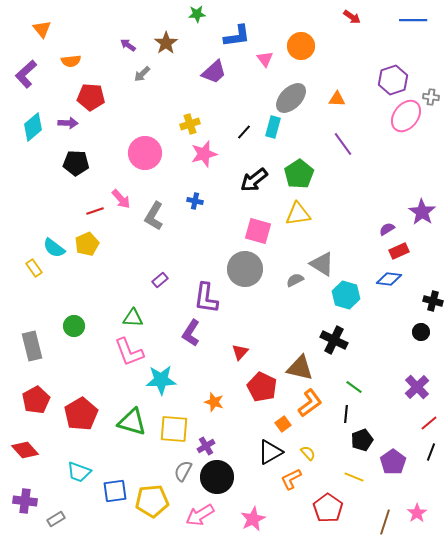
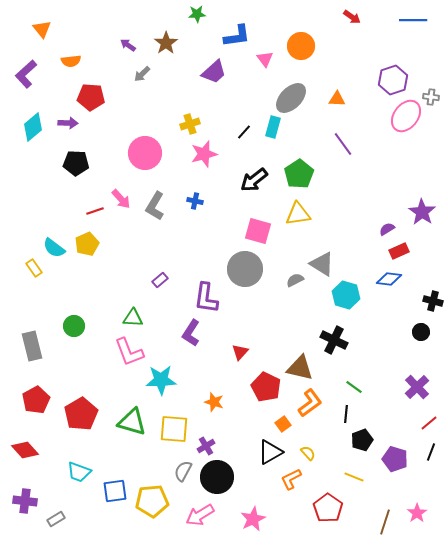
gray L-shape at (154, 216): moved 1 px right, 10 px up
red pentagon at (262, 387): moved 4 px right
purple pentagon at (393, 462): moved 2 px right, 3 px up; rotated 20 degrees counterclockwise
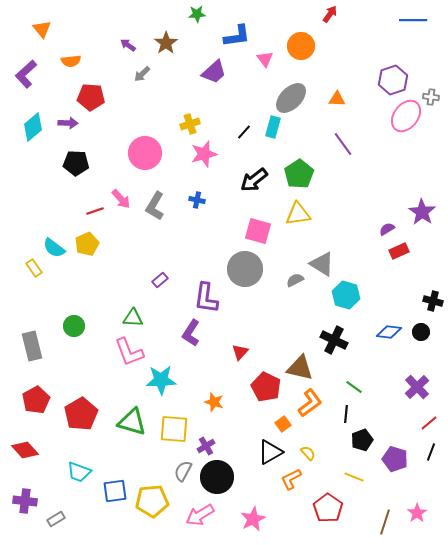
red arrow at (352, 17): moved 22 px left, 3 px up; rotated 90 degrees counterclockwise
blue cross at (195, 201): moved 2 px right, 1 px up
blue diamond at (389, 279): moved 53 px down
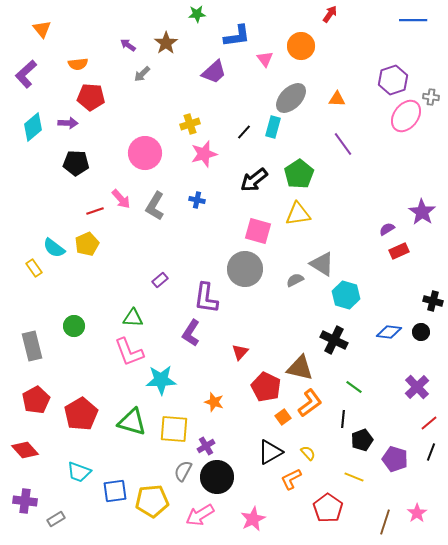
orange semicircle at (71, 61): moved 7 px right, 3 px down
black line at (346, 414): moved 3 px left, 5 px down
orange square at (283, 424): moved 7 px up
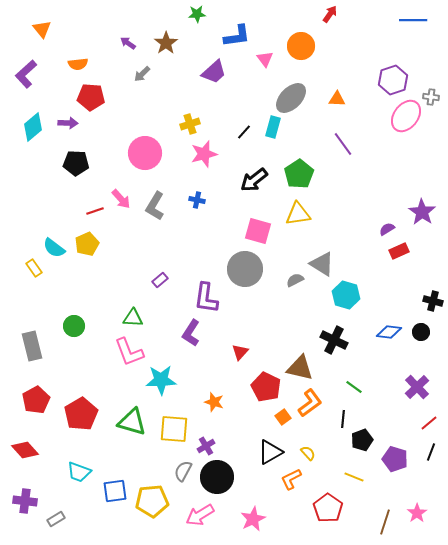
purple arrow at (128, 45): moved 2 px up
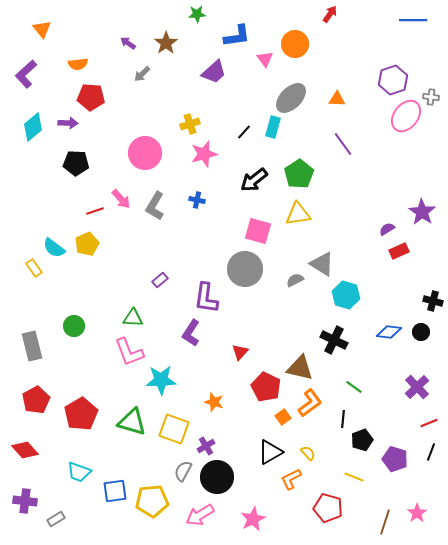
orange circle at (301, 46): moved 6 px left, 2 px up
red line at (429, 423): rotated 18 degrees clockwise
yellow square at (174, 429): rotated 16 degrees clockwise
red pentagon at (328, 508): rotated 20 degrees counterclockwise
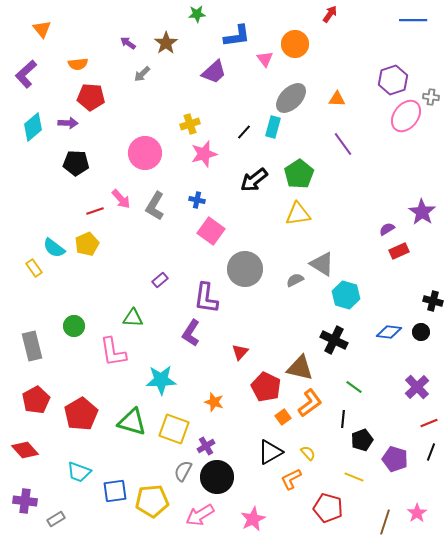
pink square at (258, 231): moved 47 px left; rotated 20 degrees clockwise
pink L-shape at (129, 352): moved 16 px left; rotated 12 degrees clockwise
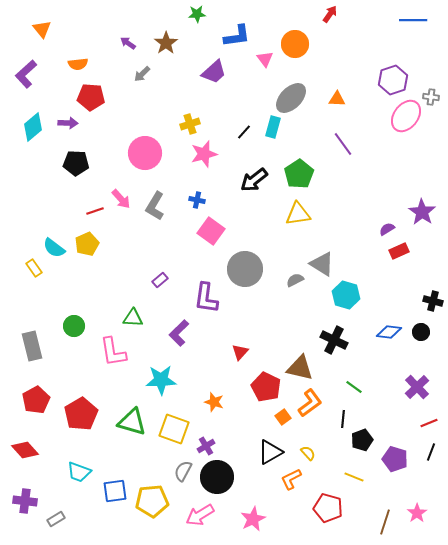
purple L-shape at (191, 333): moved 12 px left; rotated 12 degrees clockwise
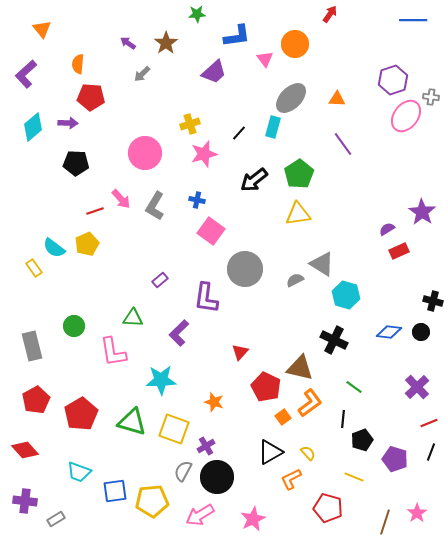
orange semicircle at (78, 64): rotated 102 degrees clockwise
black line at (244, 132): moved 5 px left, 1 px down
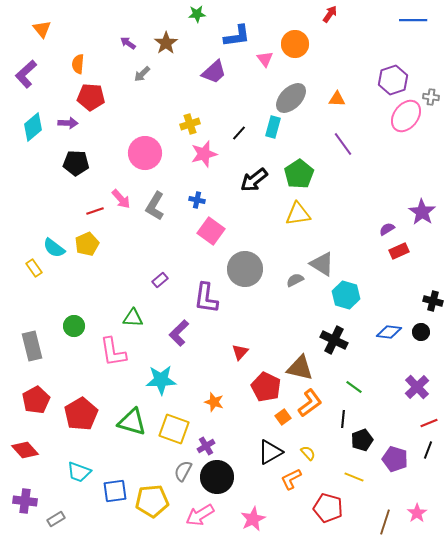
black line at (431, 452): moved 3 px left, 2 px up
